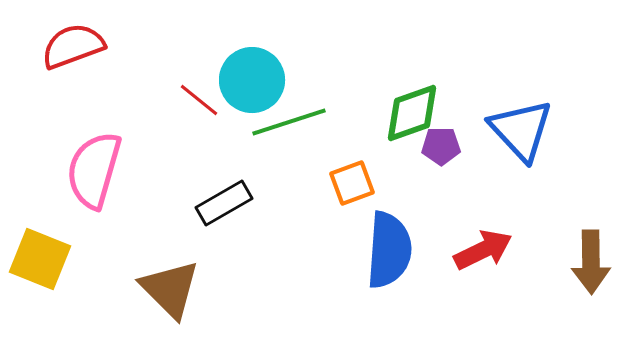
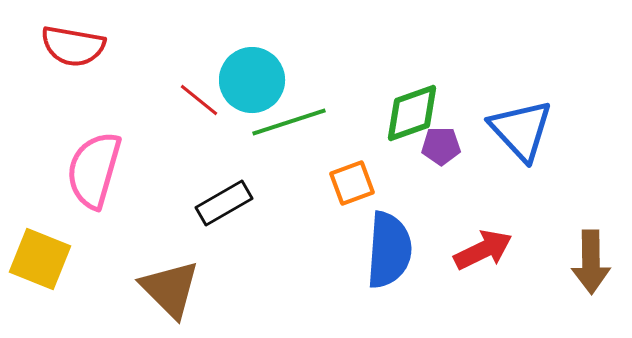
red semicircle: rotated 150 degrees counterclockwise
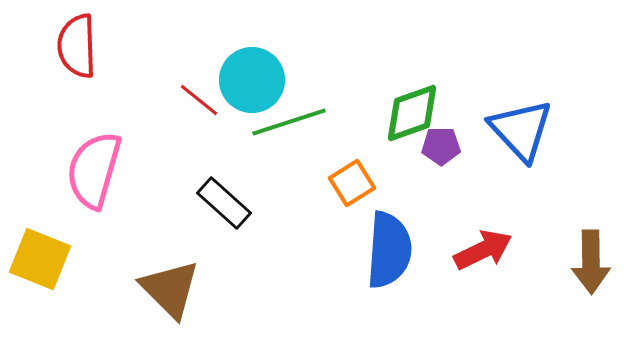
red semicircle: moved 4 px right; rotated 78 degrees clockwise
orange square: rotated 12 degrees counterclockwise
black rectangle: rotated 72 degrees clockwise
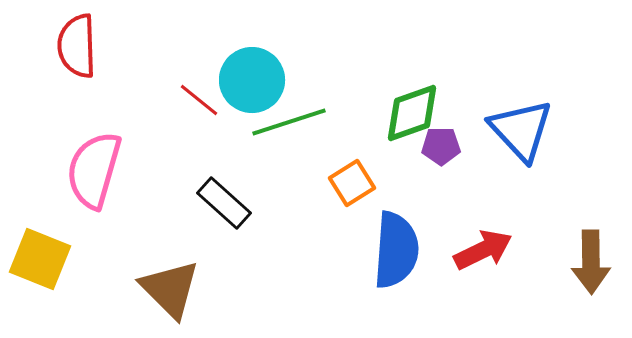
blue semicircle: moved 7 px right
